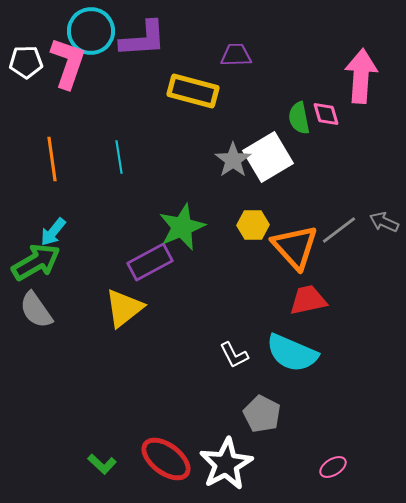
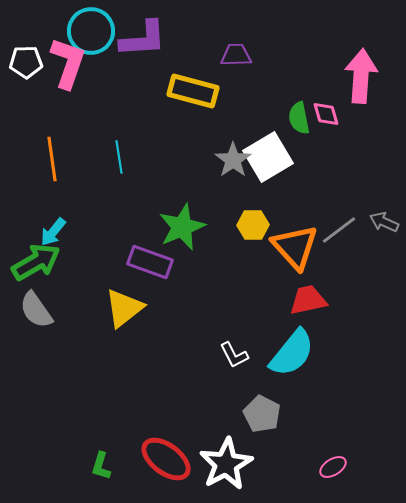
purple rectangle: rotated 48 degrees clockwise
cyan semicircle: rotated 74 degrees counterclockwise
green L-shape: moved 1 px left, 2 px down; rotated 64 degrees clockwise
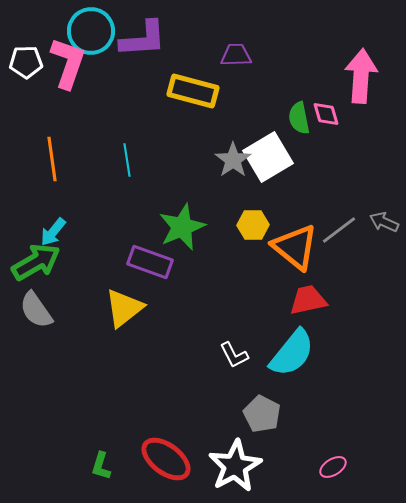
cyan line: moved 8 px right, 3 px down
orange triangle: rotated 9 degrees counterclockwise
white star: moved 9 px right, 2 px down
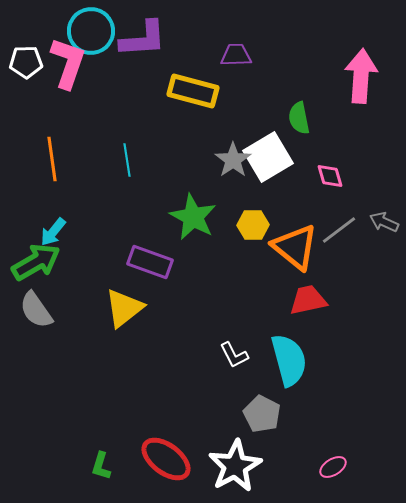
pink diamond: moved 4 px right, 62 px down
green star: moved 11 px right, 10 px up; rotated 21 degrees counterclockwise
cyan semicircle: moved 3 px left, 7 px down; rotated 54 degrees counterclockwise
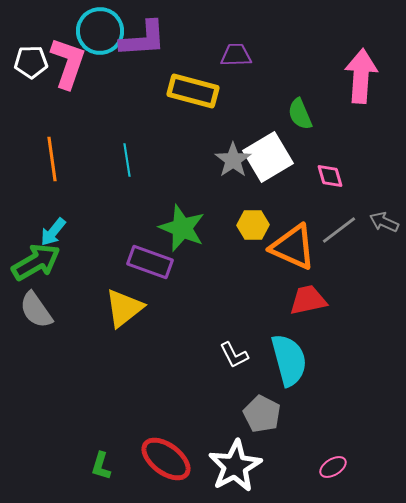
cyan circle: moved 9 px right
white pentagon: moved 5 px right
green semicircle: moved 1 px right, 4 px up; rotated 12 degrees counterclockwise
green star: moved 11 px left, 11 px down; rotated 6 degrees counterclockwise
orange triangle: moved 2 px left; rotated 15 degrees counterclockwise
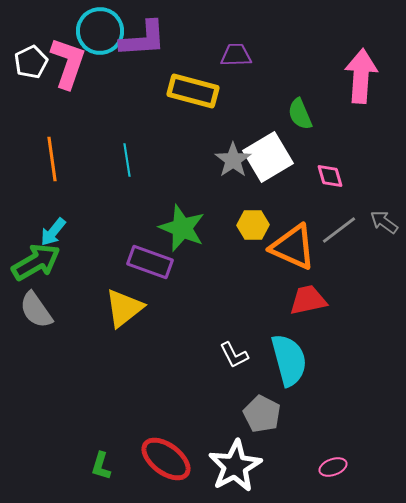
white pentagon: rotated 24 degrees counterclockwise
gray arrow: rotated 12 degrees clockwise
pink ellipse: rotated 12 degrees clockwise
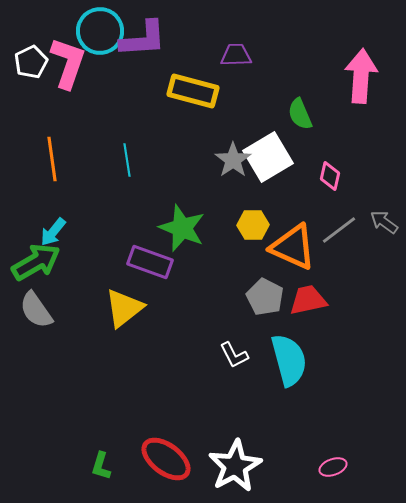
pink diamond: rotated 28 degrees clockwise
gray pentagon: moved 3 px right, 117 px up
